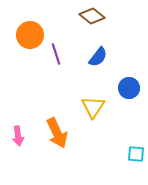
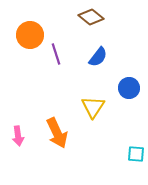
brown diamond: moved 1 px left, 1 px down
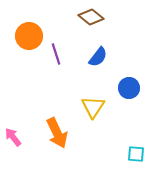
orange circle: moved 1 px left, 1 px down
pink arrow: moved 5 px left, 1 px down; rotated 150 degrees clockwise
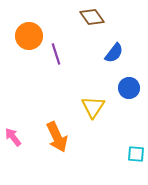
brown diamond: moved 1 px right; rotated 15 degrees clockwise
blue semicircle: moved 16 px right, 4 px up
orange arrow: moved 4 px down
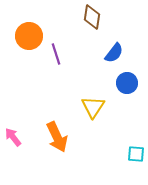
brown diamond: rotated 45 degrees clockwise
blue circle: moved 2 px left, 5 px up
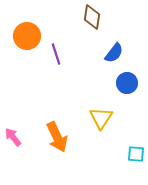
orange circle: moved 2 px left
yellow triangle: moved 8 px right, 11 px down
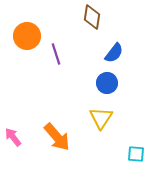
blue circle: moved 20 px left
orange arrow: rotated 16 degrees counterclockwise
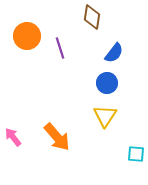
purple line: moved 4 px right, 6 px up
yellow triangle: moved 4 px right, 2 px up
